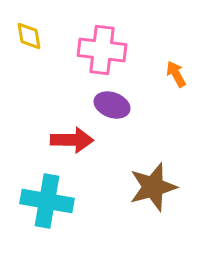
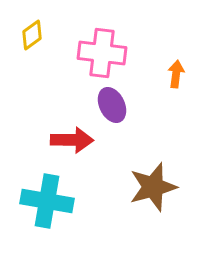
yellow diamond: moved 3 px right, 1 px up; rotated 64 degrees clockwise
pink cross: moved 3 px down
orange arrow: rotated 36 degrees clockwise
purple ellipse: rotated 44 degrees clockwise
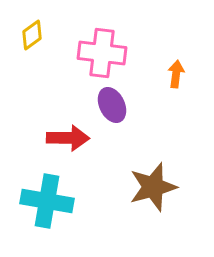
red arrow: moved 4 px left, 2 px up
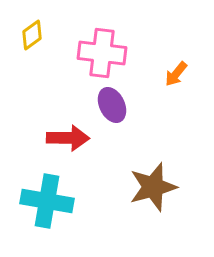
orange arrow: rotated 148 degrees counterclockwise
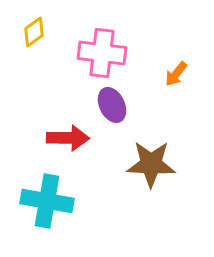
yellow diamond: moved 2 px right, 3 px up
brown star: moved 2 px left, 23 px up; rotated 18 degrees clockwise
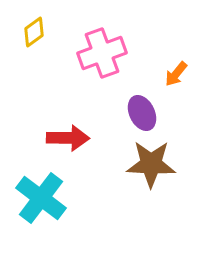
pink cross: rotated 27 degrees counterclockwise
purple ellipse: moved 30 px right, 8 px down
cyan cross: moved 6 px left, 3 px up; rotated 27 degrees clockwise
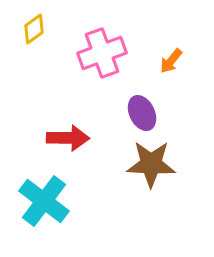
yellow diamond: moved 3 px up
orange arrow: moved 5 px left, 13 px up
cyan cross: moved 3 px right, 3 px down
